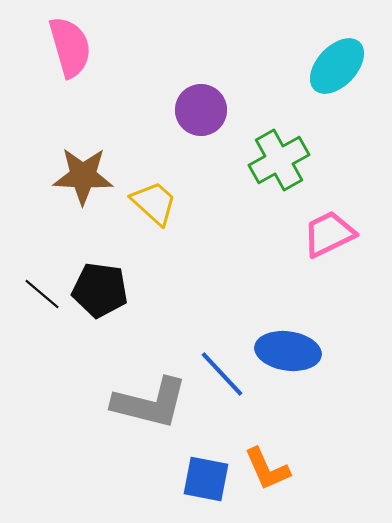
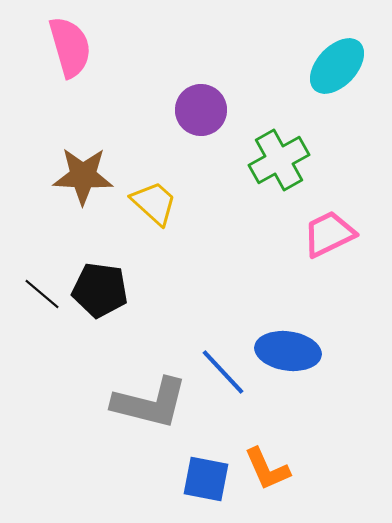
blue line: moved 1 px right, 2 px up
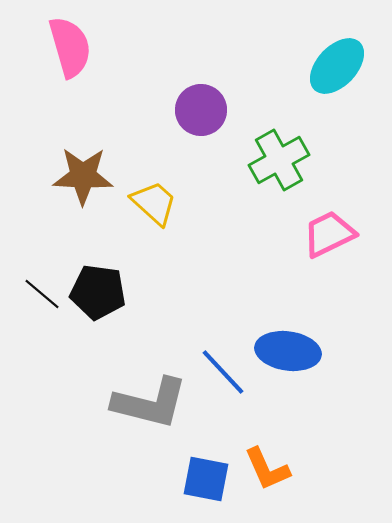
black pentagon: moved 2 px left, 2 px down
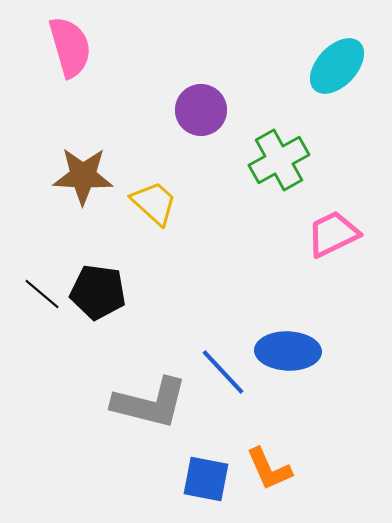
pink trapezoid: moved 4 px right
blue ellipse: rotated 6 degrees counterclockwise
orange L-shape: moved 2 px right
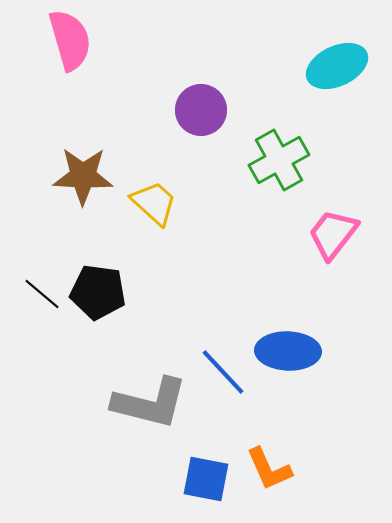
pink semicircle: moved 7 px up
cyan ellipse: rotated 22 degrees clockwise
pink trapezoid: rotated 26 degrees counterclockwise
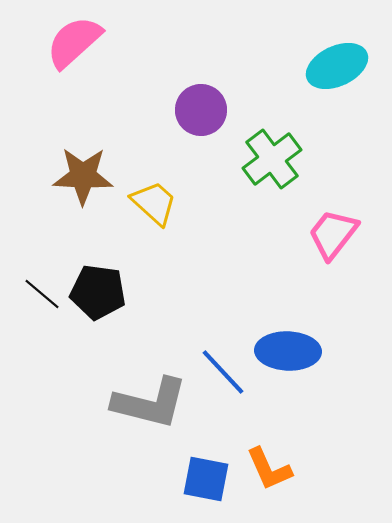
pink semicircle: moved 4 px right, 2 px down; rotated 116 degrees counterclockwise
green cross: moved 7 px left, 1 px up; rotated 8 degrees counterclockwise
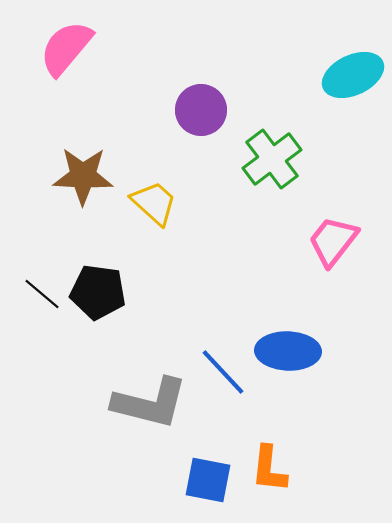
pink semicircle: moved 8 px left, 6 px down; rotated 8 degrees counterclockwise
cyan ellipse: moved 16 px right, 9 px down
pink trapezoid: moved 7 px down
orange L-shape: rotated 30 degrees clockwise
blue square: moved 2 px right, 1 px down
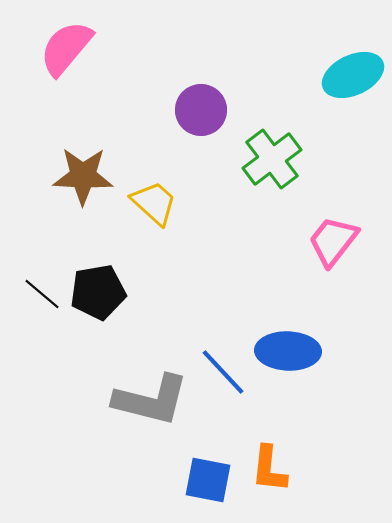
black pentagon: rotated 18 degrees counterclockwise
gray L-shape: moved 1 px right, 3 px up
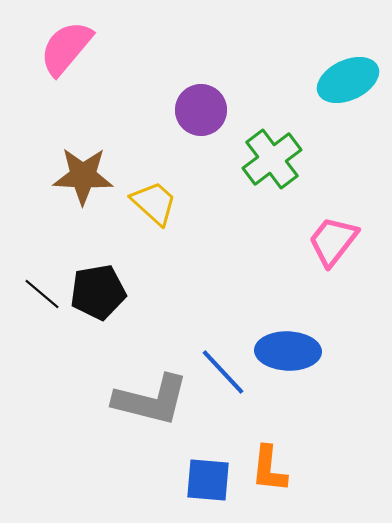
cyan ellipse: moved 5 px left, 5 px down
blue square: rotated 6 degrees counterclockwise
